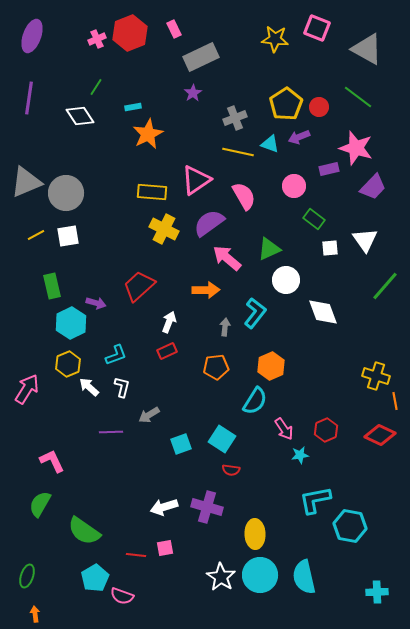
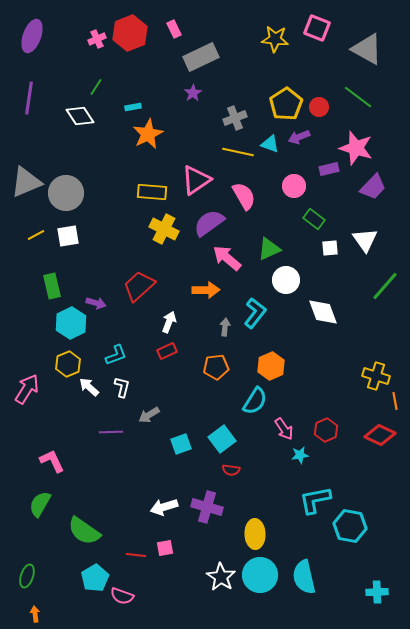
cyan square at (222, 439): rotated 20 degrees clockwise
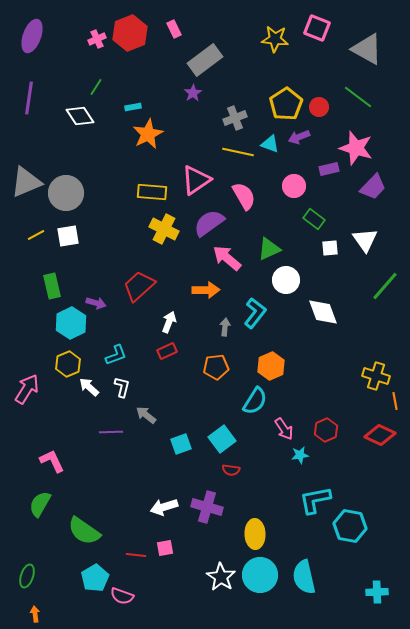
gray rectangle at (201, 57): moved 4 px right, 3 px down; rotated 12 degrees counterclockwise
gray arrow at (149, 415): moved 3 px left; rotated 70 degrees clockwise
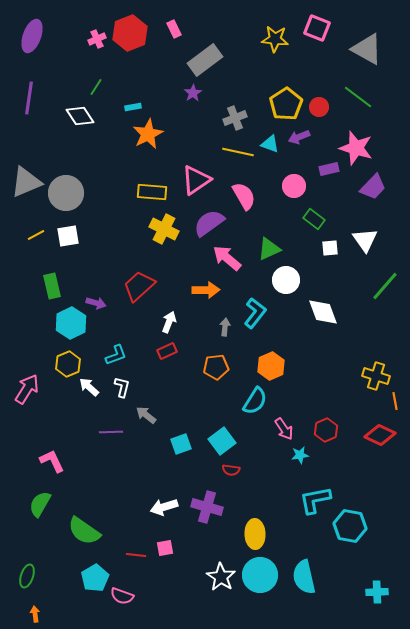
cyan square at (222, 439): moved 2 px down
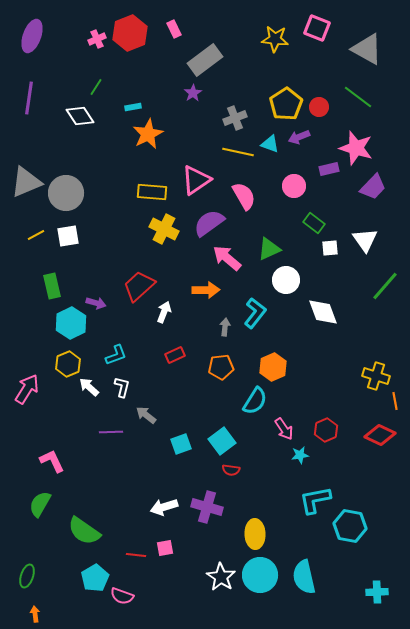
green rectangle at (314, 219): moved 4 px down
white arrow at (169, 322): moved 5 px left, 10 px up
red rectangle at (167, 351): moved 8 px right, 4 px down
orange hexagon at (271, 366): moved 2 px right, 1 px down
orange pentagon at (216, 367): moved 5 px right
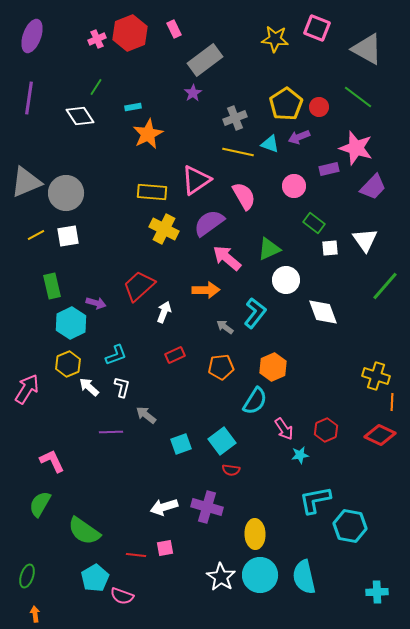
gray arrow at (225, 327): rotated 60 degrees counterclockwise
orange line at (395, 401): moved 3 px left, 1 px down; rotated 12 degrees clockwise
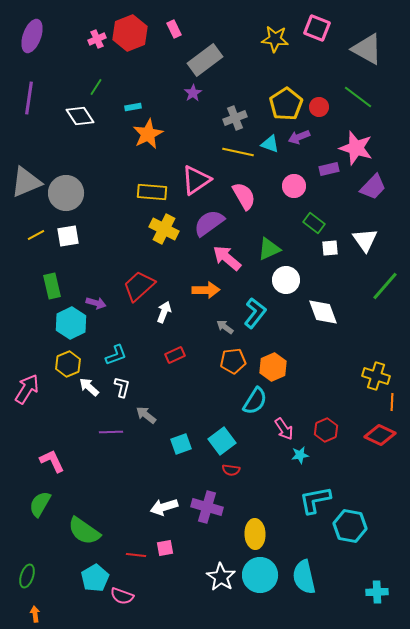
orange pentagon at (221, 367): moved 12 px right, 6 px up
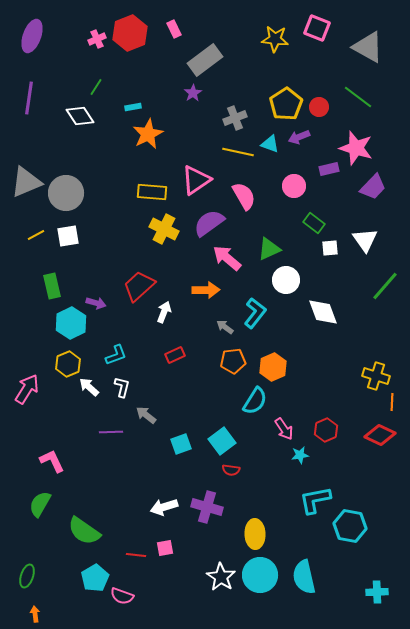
gray triangle at (367, 49): moved 1 px right, 2 px up
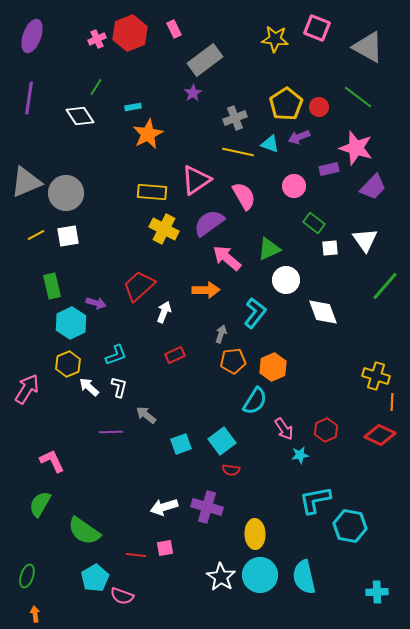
gray arrow at (225, 327): moved 4 px left, 7 px down; rotated 72 degrees clockwise
white L-shape at (122, 387): moved 3 px left
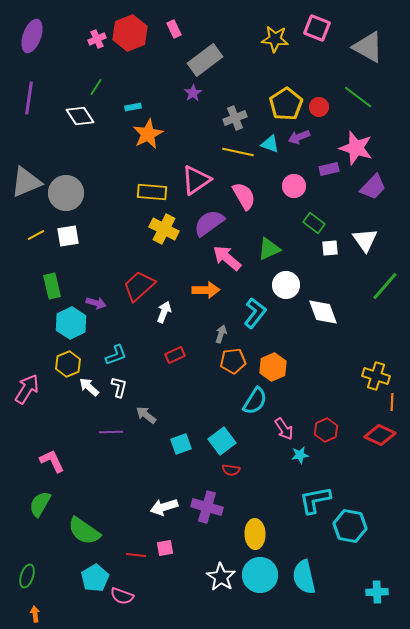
white circle at (286, 280): moved 5 px down
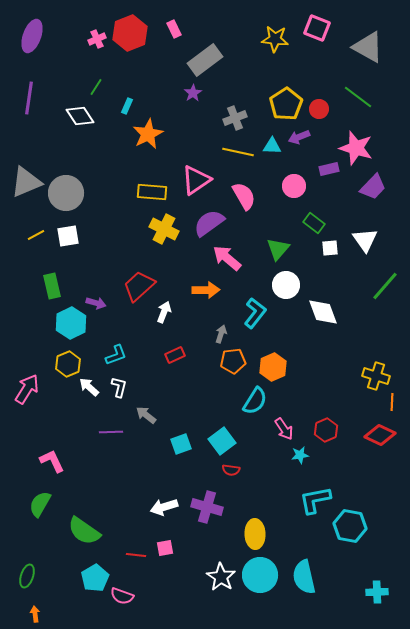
cyan rectangle at (133, 107): moved 6 px left, 1 px up; rotated 56 degrees counterclockwise
red circle at (319, 107): moved 2 px down
cyan triangle at (270, 144): moved 2 px right, 2 px down; rotated 18 degrees counterclockwise
green triangle at (269, 249): moved 9 px right; rotated 25 degrees counterclockwise
